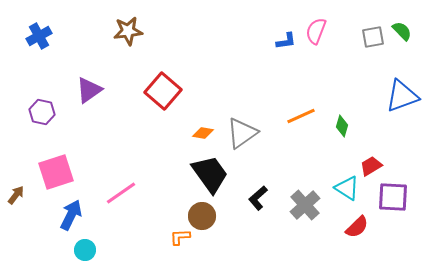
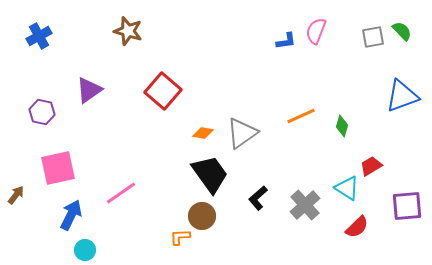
brown star: rotated 24 degrees clockwise
pink square: moved 2 px right, 4 px up; rotated 6 degrees clockwise
purple square: moved 14 px right, 9 px down; rotated 8 degrees counterclockwise
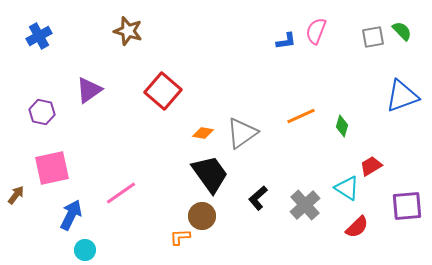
pink square: moved 6 px left
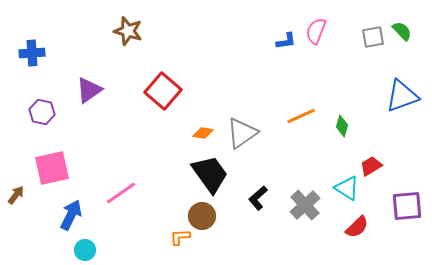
blue cross: moved 7 px left, 17 px down; rotated 25 degrees clockwise
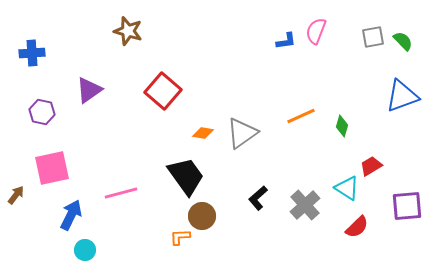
green semicircle: moved 1 px right, 10 px down
black trapezoid: moved 24 px left, 2 px down
pink line: rotated 20 degrees clockwise
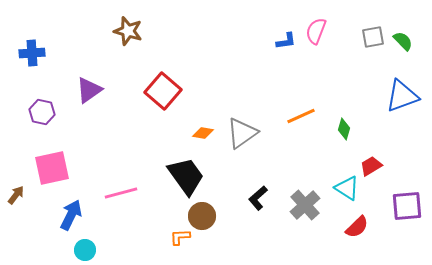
green diamond: moved 2 px right, 3 px down
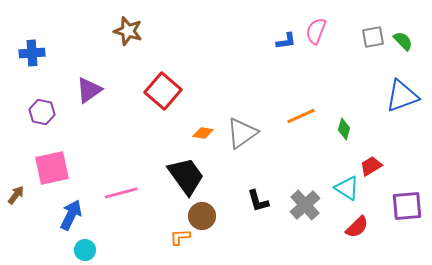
black L-shape: moved 3 px down; rotated 65 degrees counterclockwise
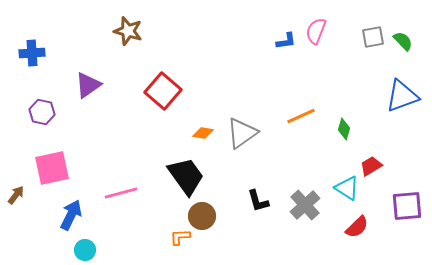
purple triangle: moved 1 px left, 5 px up
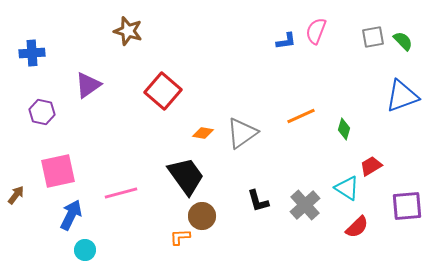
pink square: moved 6 px right, 3 px down
